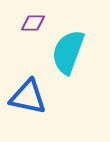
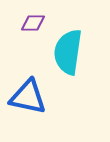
cyan semicircle: rotated 12 degrees counterclockwise
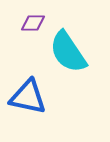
cyan semicircle: rotated 42 degrees counterclockwise
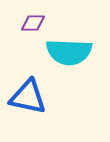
cyan semicircle: moved 1 px right; rotated 54 degrees counterclockwise
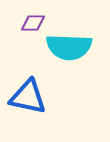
cyan semicircle: moved 5 px up
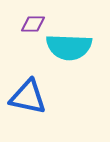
purple diamond: moved 1 px down
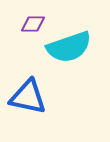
cyan semicircle: rotated 21 degrees counterclockwise
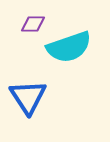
blue triangle: rotated 45 degrees clockwise
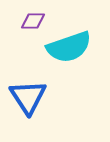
purple diamond: moved 3 px up
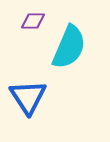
cyan semicircle: rotated 48 degrees counterclockwise
